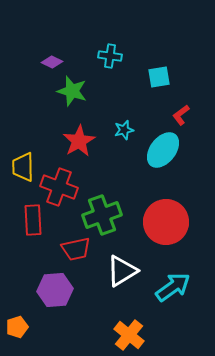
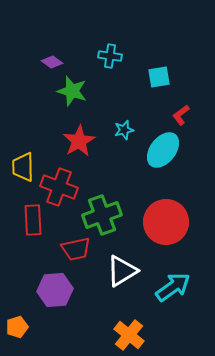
purple diamond: rotated 10 degrees clockwise
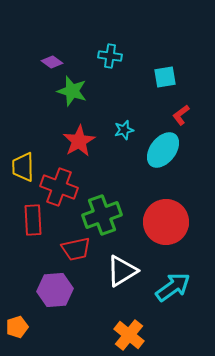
cyan square: moved 6 px right
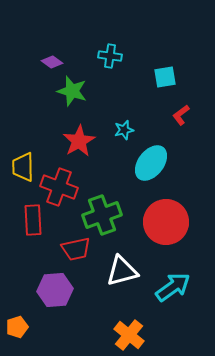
cyan ellipse: moved 12 px left, 13 px down
white triangle: rotated 16 degrees clockwise
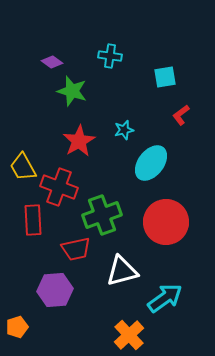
yellow trapezoid: rotated 28 degrees counterclockwise
cyan arrow: moved 8 px left, 11 px down
orange cross: rotated 8 degrees clockwise
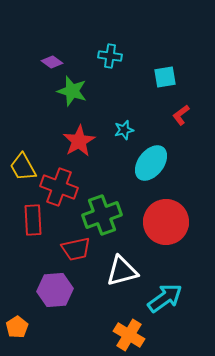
orange pentagon: rotated 15 degrees counterclockwise
orange cross: rotated 16 degrees counterclockwise
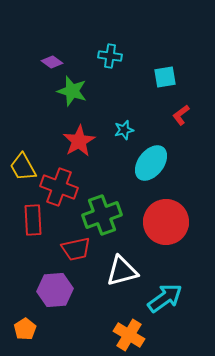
orange pentagon: moved 8 px right, 2 px down
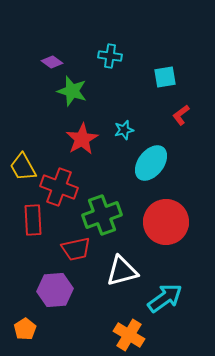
red star: moved 3 px right, 2 px up
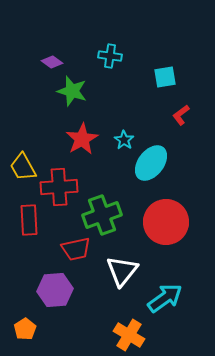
cyan star: moved 10 px down; rotated 24 degrees counterclockwise
red cross: rotated 24 degrees counterclockwise
red rectangle: moved 4 px left
white triangle: rotated 36 degrees counterclockwise
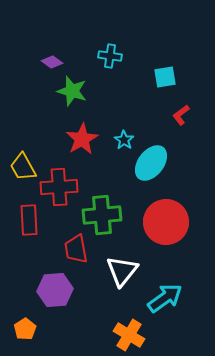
green cross: rotated 15 degrees clockwise
red trapezoid: rotated 92 degrees clockwise
